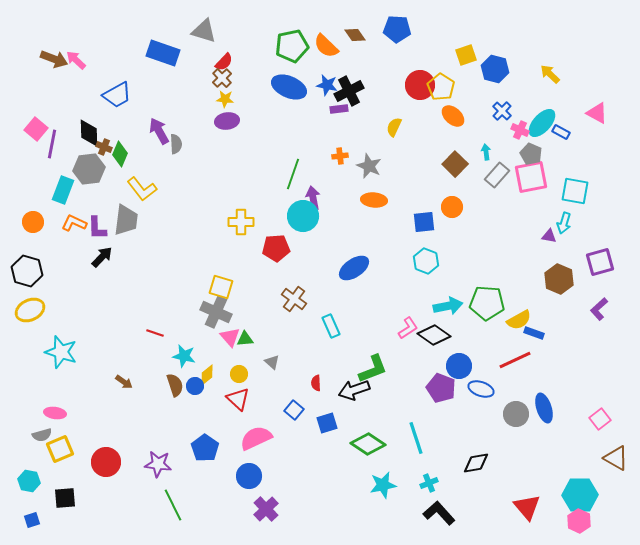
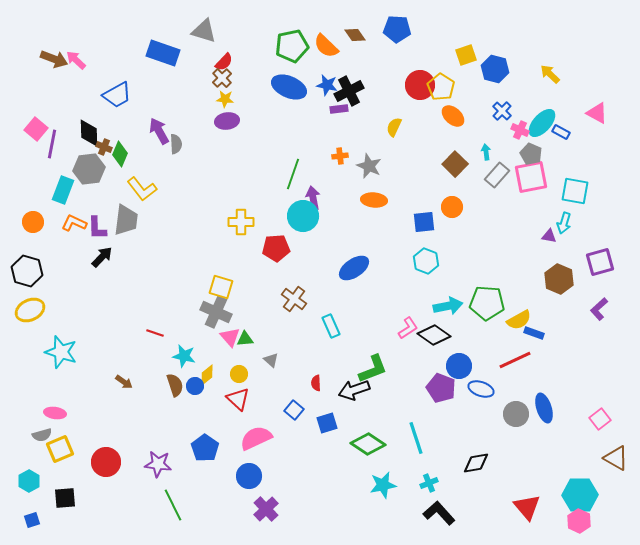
gray triangle at (272, 362): moved 1 px left, 2 px up
cyan hexagon at (29, 481): rotated 20 degrees clockwise
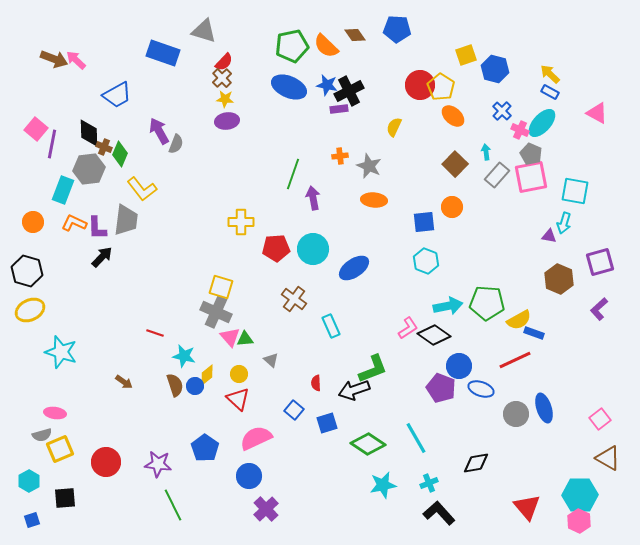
blue rectangle at (561, 132): moved 11 px left, 40 px up
gray semicircle at (176, 144): rotated 24 degrees clockwise
cyan circle at (303, 216): moved 10 px right, 33 px down
cyan line at (416, 438): rotated 12 degrees counterclockwise
brown triangle at (616, 458): moved 8 px left
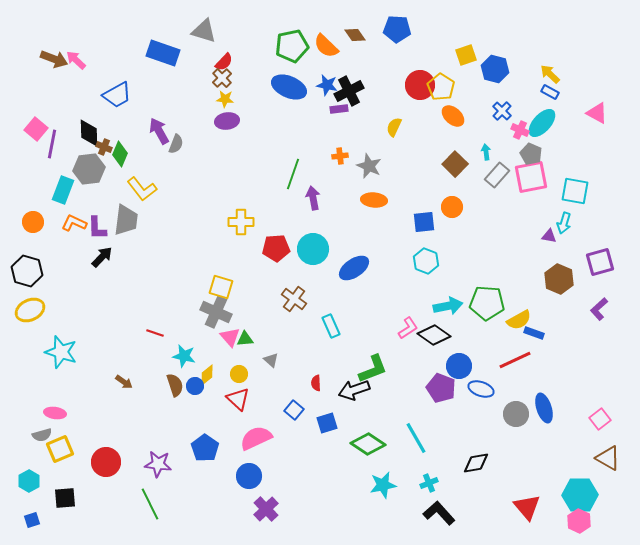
green line at (173, 505): moved 23 px left, 1 px up
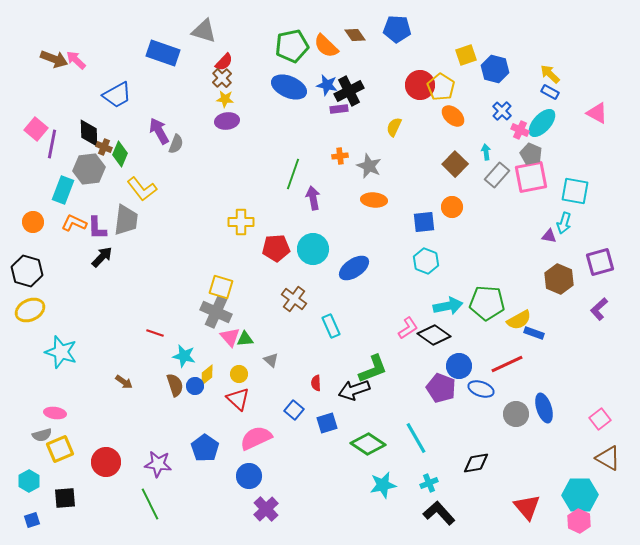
red line at (515, 360): moved 8 px left, 4 px down
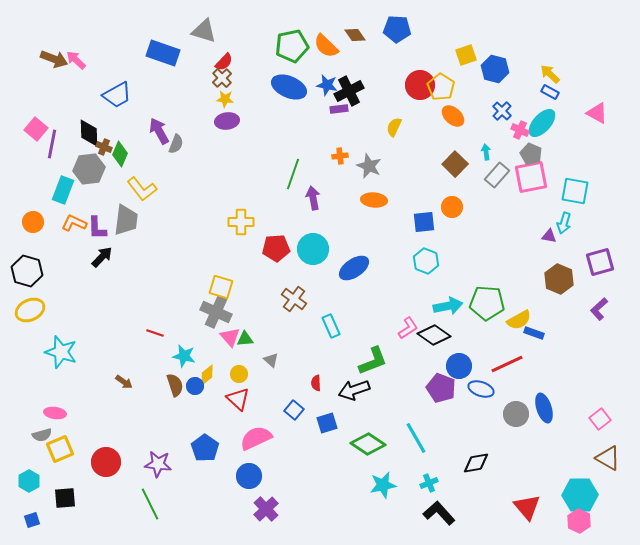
green L-shape at (373, 369): moved 8 px up
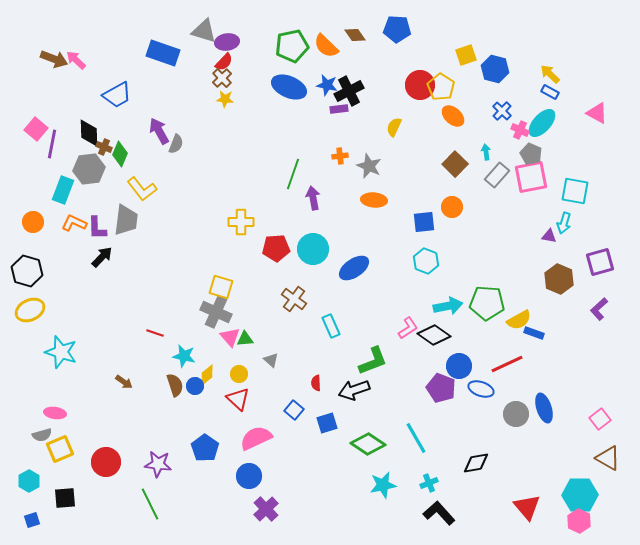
purple ellipse at (227, 121): moved 79 px up
